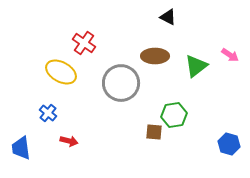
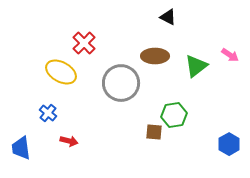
red cross: rotated 10 degrees clockwise
blue hexagon: rotated 15 degrees clockwise
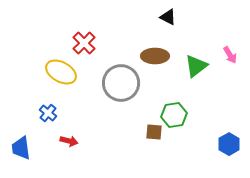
pink arrow: rotated 24 degrees clockwise
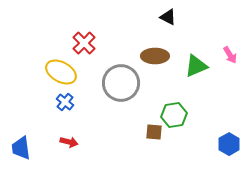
green triangle: rotated 15 degrees clockwise
blue cross: moved 17 px right, 11 px up
red arrow: moved 1 px down
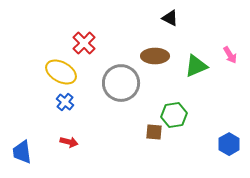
black triangle: moved 2 px right, 1 px down
blue trapezoid: moved 1 px right, 4 px down
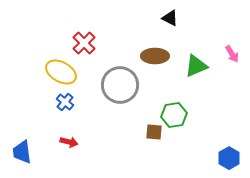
pink arrow: moved 2 px right, 1 px up
gray circle: moved 1 px left, 2 px down
blue hexagon: moved 14 px down
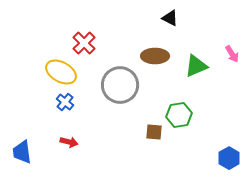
green hexagon: moved 5 px right
